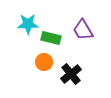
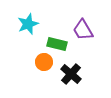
cyan star: rotated 20 degrees counterclockwise
green rectangle: moved 6 px right, 6 px down
black cross: rotated 10 degrees counterclockwise
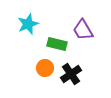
orange circle: moved 1 px right, 6 px down
black cross: rotated 15 degrees clockwise
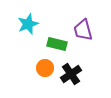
purple trapezoid: rotated 15 degrees clockwise
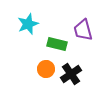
orange circle: moved 1 px right, 1 px down
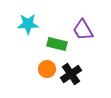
cyan star: rotated 20 degrees clockwise
purple trapezoid: rotated 15 degrees counterclockwise
orange circle: moved 1 px right
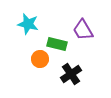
cyan star: rotated 15 degrees clockwise
orange circle: moved 7 px left, 10 px up
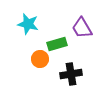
purple trapezoid: moved 1 px left, 2 px up
green rectangle: rotated 30 degrees counterclockwise
black cross: rotated 25 degrees clockwise
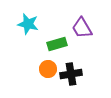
orange circle: moved 8 px right, 10 px down
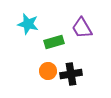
green rectangle: moved 3 px left, 2 px up
orange circle: moved 2 px down
